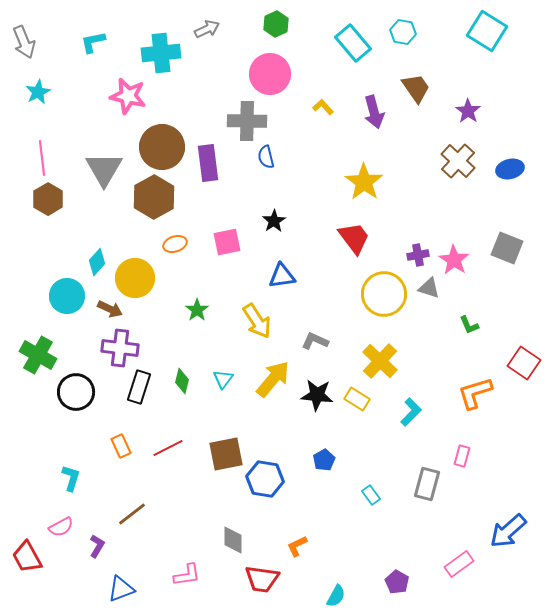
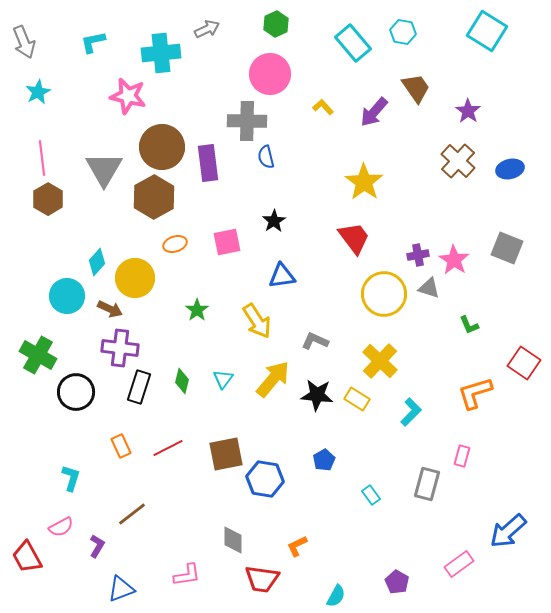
purple arrow at (374, 112): rotated 56 degrees clockwise
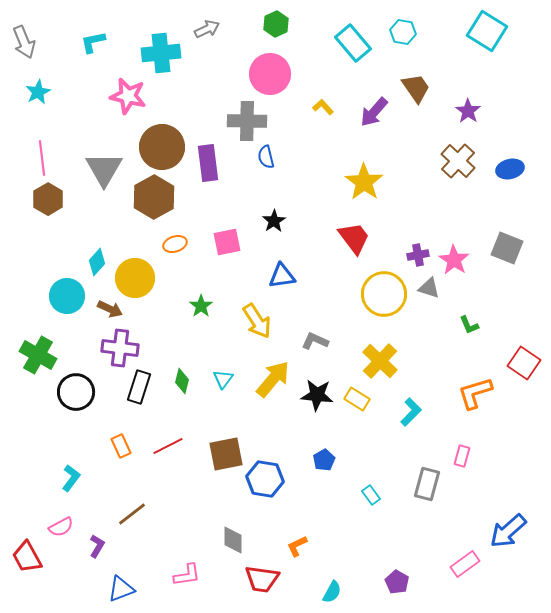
green star at (197, 310): moved 4 px right, 4 px up
red line at (168, 448): moved 2 px up
cyan L-shape at (71, 478): rotated 20 degrees clockwise
pink rectangle at (459, 564): moved 6 px right
cyan semicircle at (336, 596): moved 4 px left, 4 px up
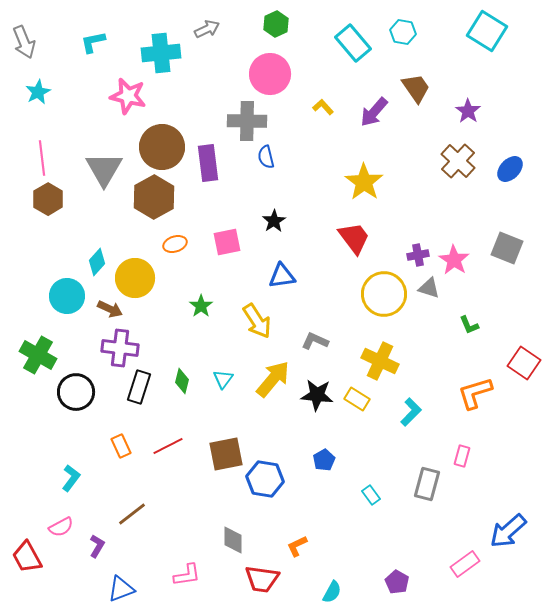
blue ellipse at (510, 169): rotated 32 degrees counterclockwise
yellow cross at (380, 361): rotated 18 degrees counterclockwise
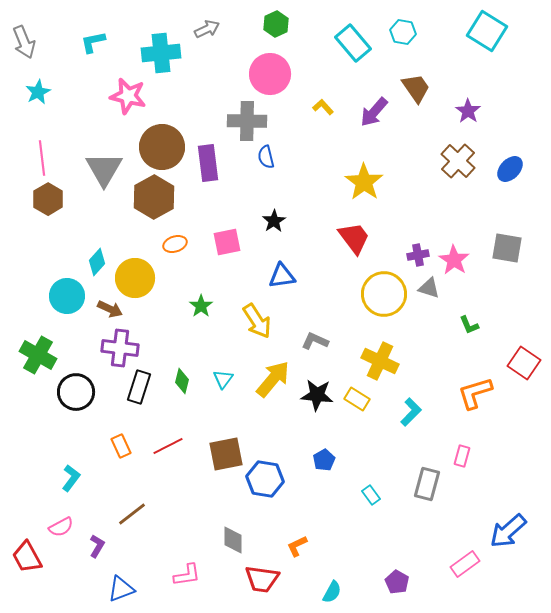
gray square at (507, 248): rotated 12 degrees counterclockwise
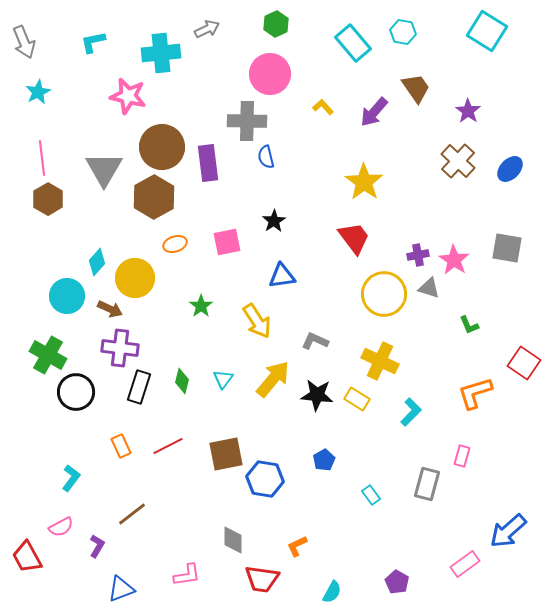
green cross at (38, 355): moved 10 px right
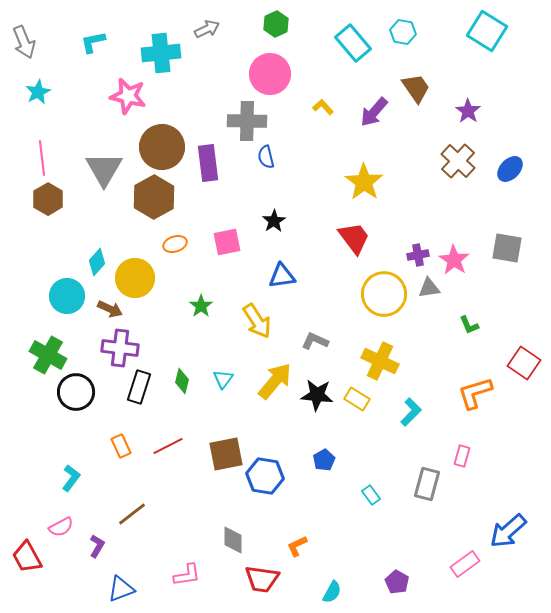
gray triangle at (429, 288): rotated 25 degrees counterclockwise
yellow arrow at (273, 379): moved 2 px right, 2 px down
blue hexagon at (265, 479): moved 3 px up
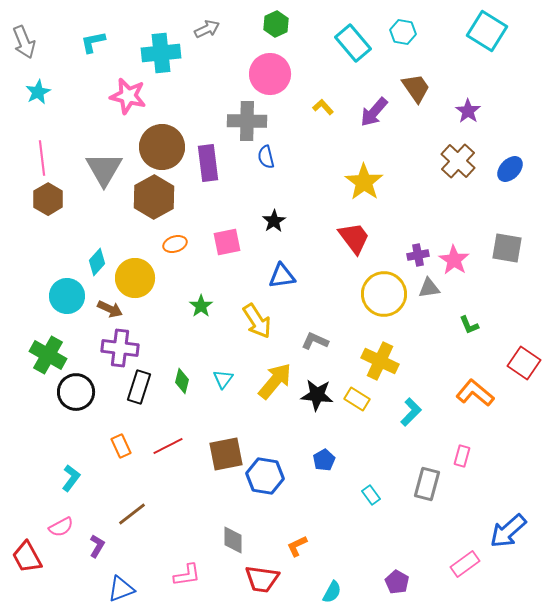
orange L-shape at (475, 393): rotated 57 degrees clockwise
